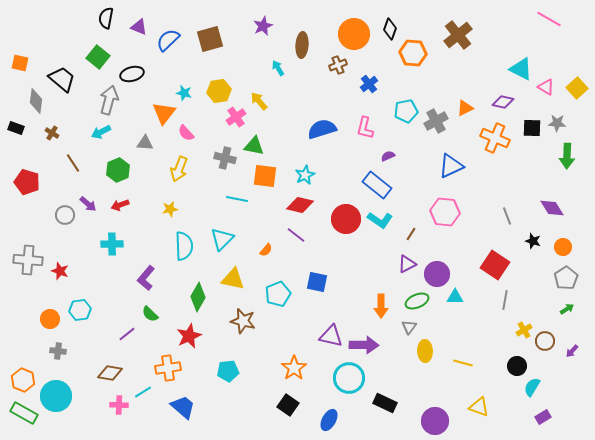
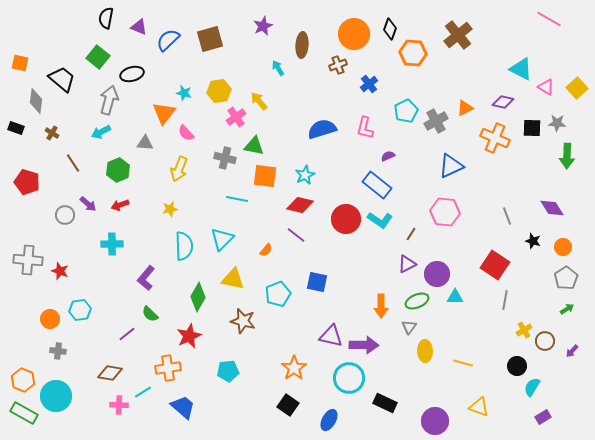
cyan pentagon at (406, 111): rotated 15 degrees counterclockwise
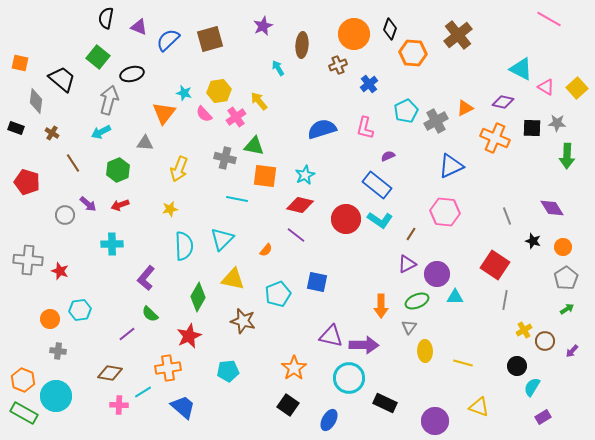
pink semicircle at (186, 133): moved 18 px right, 19 px up
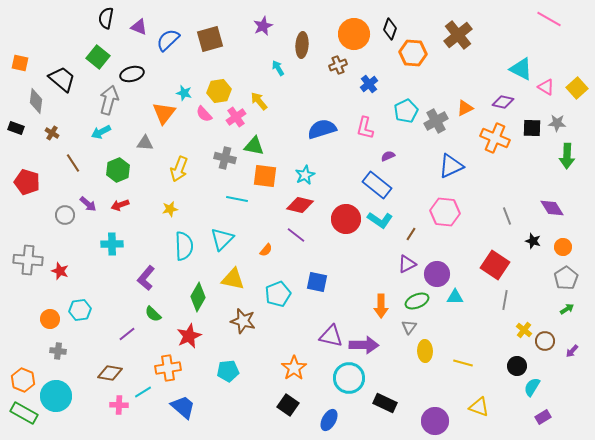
green semicircle at (150, 314): moved 3 px right
yellow cross at (524, 330): rotated 21 degrees counterclockwise
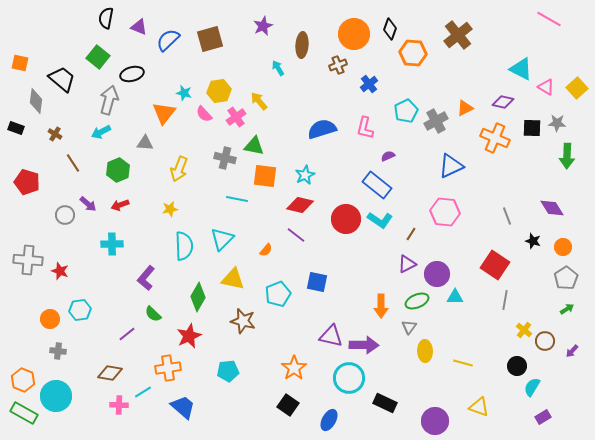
brown cross at (52, 133): moved 3 px right, 1 px down
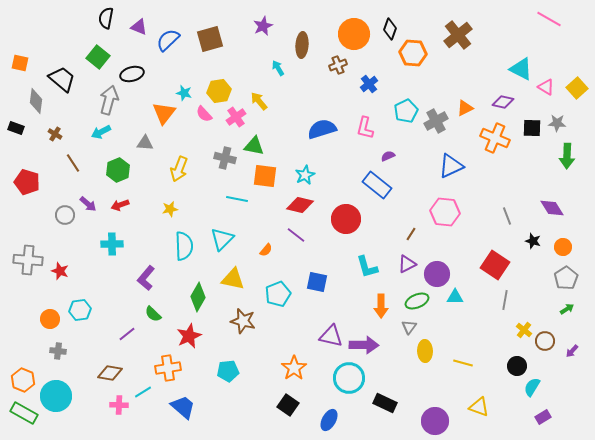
cyan L-shape at (380, 220): moved 13 px left, 47 px down; rotated 40 degrees clockwise
